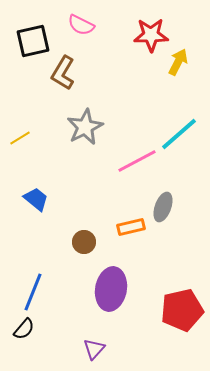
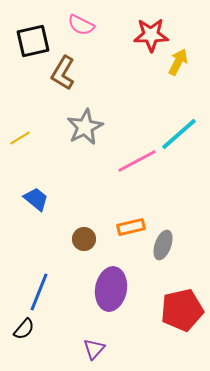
gray ellipse: moved 38 px down
brown circle: moved 3 px up
blue line: moved 6 px right
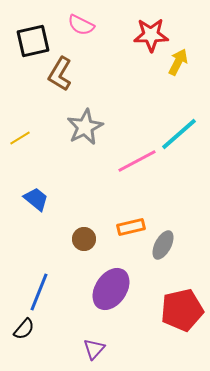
brown L-shape: moved 3 px left, 1 px down
gray ellipse: rotated 8 degrees clockwise
purple ellipse: rotated 24 degrees clockwise
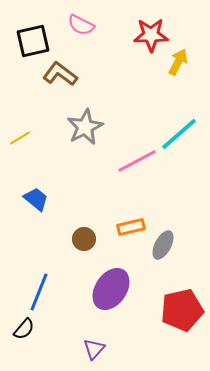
brown L-shape: rotated 96 degrees clockwise
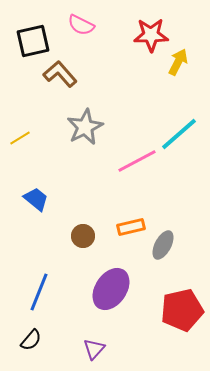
brown L-shape: rotated 12 degrees clockwise
brown circle: moved 1 px left, 3 px up
black semicircle: moved 7 px right, 11 px down
